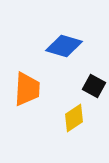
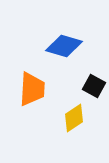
orange trapezoid: moved 5 px right
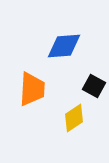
blue diamond: rotated 21 degrees counterclockwise
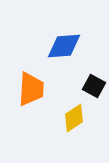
orange trapezoid: moved 1 px left
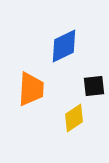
blue diamond: rotated 21 degrees counterclockwise
black square: rotated 35 degrees counterclockwise
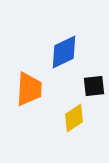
blue diamond: moved 6 px down
orange trapezoid: moved 2 px left
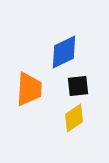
black square: moved 16 px left
